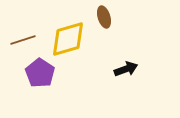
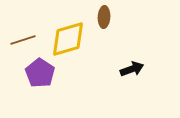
brown ellipse: rotated 20 degrees clockwise
black arrow: moved 6 px right
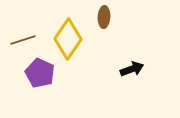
yellow diamond: rotated 39 degrees counterclockwise
purple pentagon: rotated 8 degrees counterclockwise
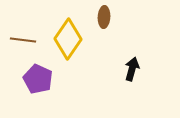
brown line: rotated 25 degrees clockwise
black arrow: rotated 55 degrees counterclockwise
purple pentagon: moved 2 px left, 6 px down
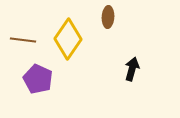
brown ellipse: moved 4 px right
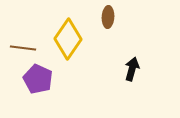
brown line: moved 8 px down
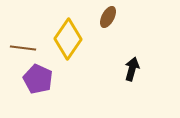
brown ellipse: rotated 25 degrees clockwise
